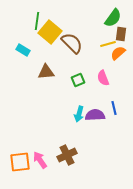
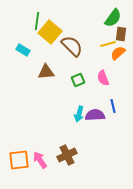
brown semicircle: moved 3 px down
blue line: moved 1 px left, 2 px up
orange square: moved 1 px left, 2 px up
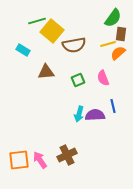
green line: rotated 66 degrees clockwise
yellow square: moved 2 px right, 1 px up
brown semicircle: moved 2 px right, 1 px up; rotated 125 degrees clockwise
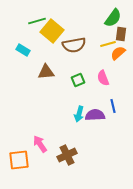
pink arrow: moved 16 px up
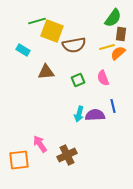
yellow square: rotated 20 degrees counterclockwise
yellow line: moved 1 px left, 3 px down
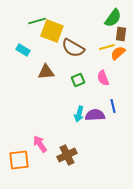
brown semicircle: moved 1 px left, 3 px down; rotated 40 degrees clockwise
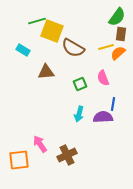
green semicircle: moved 4 px right, 1 px up
yellow line: moved 1 px left
green square: moved 2 px right, 4 px down
blue line: moved 2 px up; rotated 24 degrees clockwise
purple semicircle: moved 8 px right, 2 px down
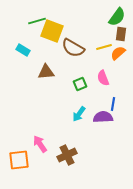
yellow line: moved 2 px left
cyan arrow: rotated 21 degrees clockwise
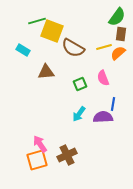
orange square: moved 18 px right; rotated 10 degrees counterclockwise
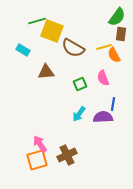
orange semicircle: moved 4 px left, 2 px down; rotated 77 degrees counterclockwise
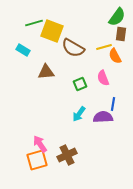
green line: moved 3 px left, 2 px down
orange semicircle: moved 1 px right, 1 px down
